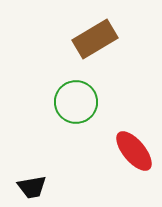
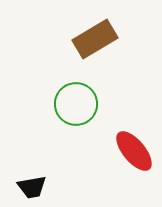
green circle: moved 2 px down
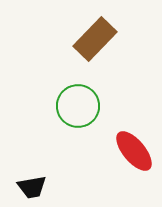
brown rectangle: rotated 15 degrees counterclockwise
green circle: moved 2 px right, 2 px down
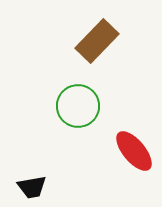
brown rectangle: moved 2 px right, 2 px down
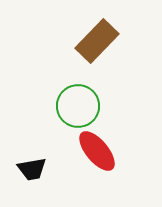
red ellipse: moved 37 px left
black trapezoid: moved 18 px up
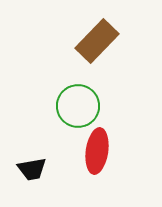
red ellipse: rotated 48 degrees clockwise
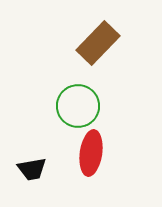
brown rectangle: moved 1 px right, 2 px down
red ellipse: moved 6 px left, 2 px down
